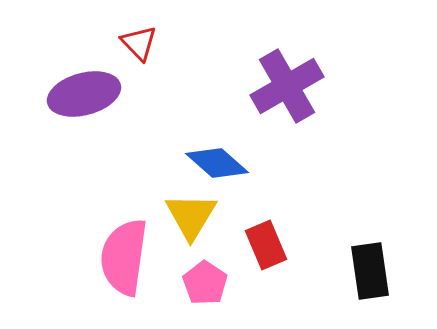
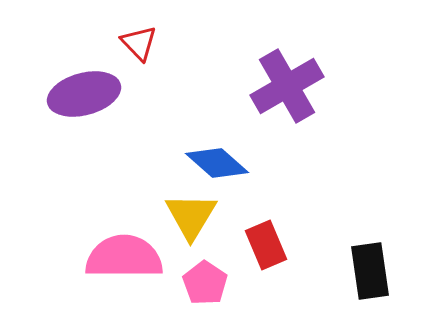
pink semicircle: rotated 82 degrees clockwise
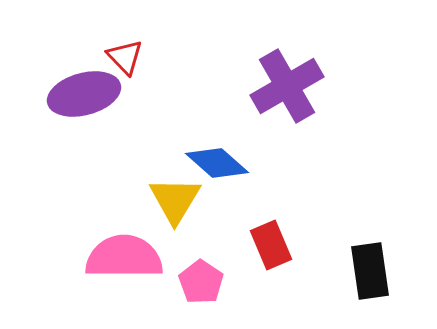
red triangle: moved 14 px left, 14 px down
yellow triangle: moved 16 px left, 16 px up
red rectangle: moved 5 px right
pink pentagon: moved 4 px left, 1 px up
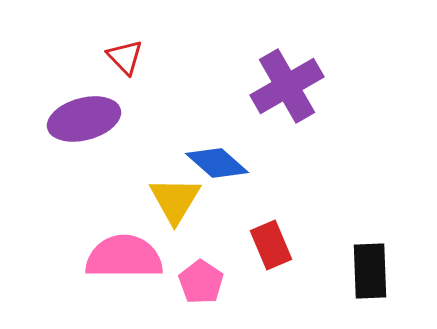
purple ellipse: moved 25 px down
black rectangle: rotated 6 degrees clockwise
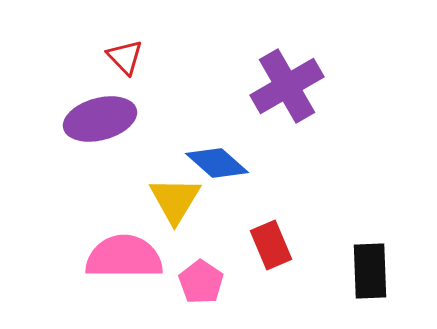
purple ellipse: moved 16 px right
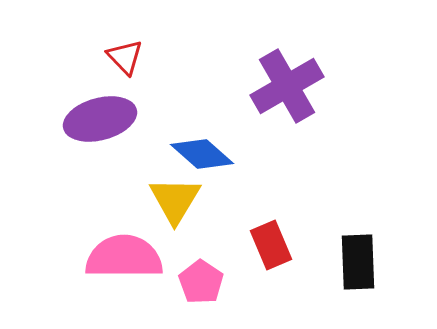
blue diamond: moved 15 px left, 9 px up
black rectangle: moved 12 px left, 9 px up
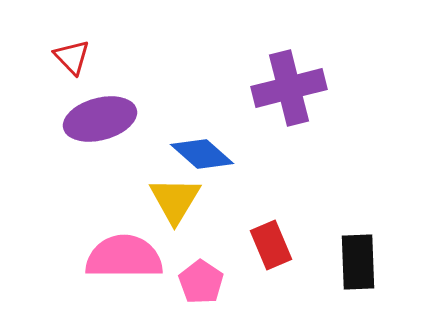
red triangle: moved 53 px left
purple cross: moved 2 px right, 2 px down; rotated 16 degrees clockwise
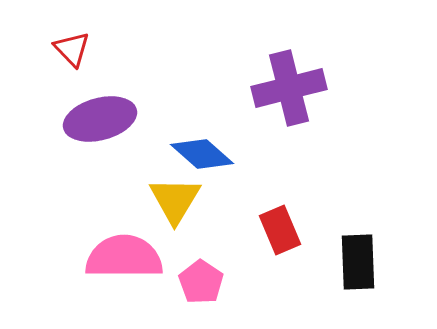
red triangle: moved 8 px up
red rectangle: moved 9 px right, 15 px up
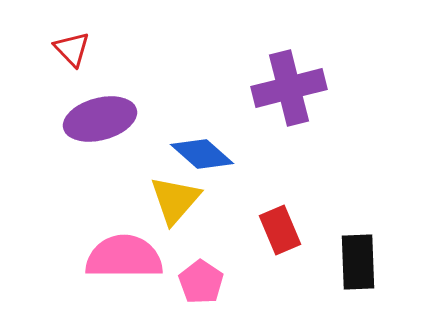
yellow triangle: rotated 10 degrees clockwise
